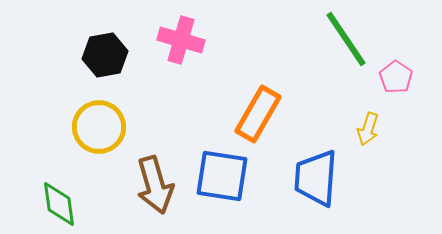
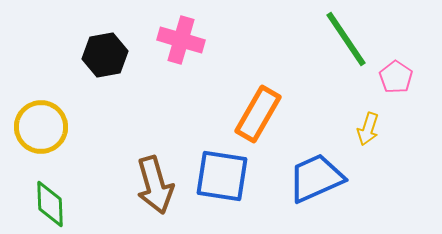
yellow circle: moved 58 px left
blue trapezoid: rotated 62 degrees clockwise
green diamond: moved 9 px left; rotated 6 degrees clockwise
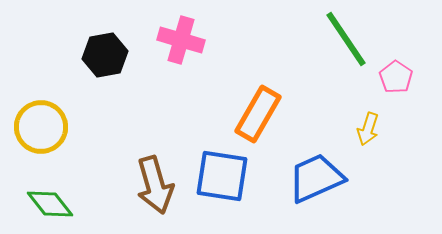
green diamond: rotated 36 degrees counterclockwise
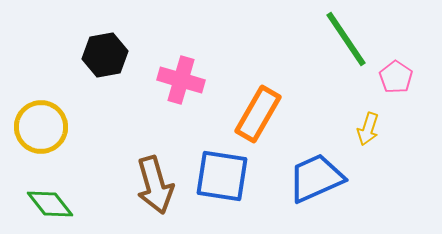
pink cross: moved 40 px down
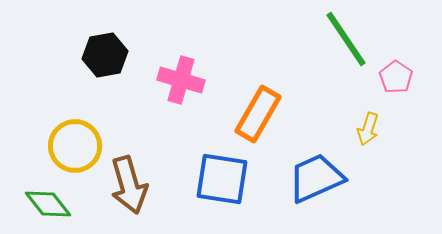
yellow circle: moved 34 px right, 19 px down
blue square: moved 3 px down
brown arrow: moved 26 px left
green diamond: moved 2 px left
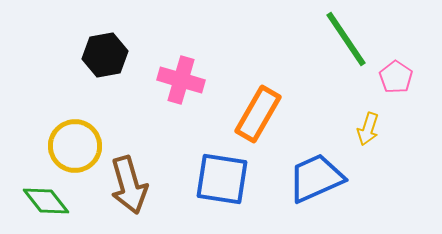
green diamond: moved 2 px left, 3 px up
